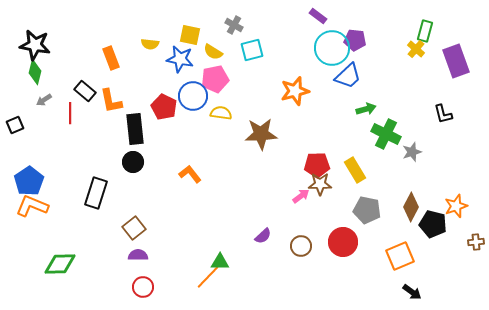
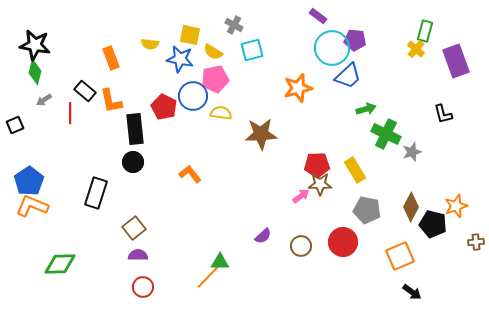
orange star at (295, 91): moved 3 px right, 3 px up
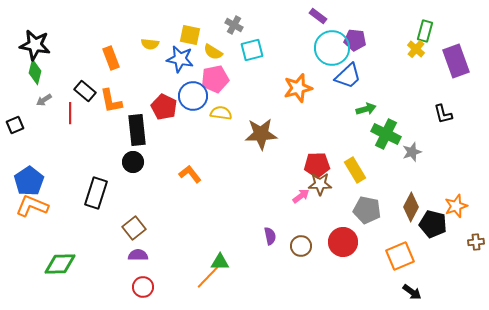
black rectangle at (135, 129): moved 2 px right, 1 px down
purple semicircle at (263, 236): moved 7 px right; rotated 60 degrees counterclockwise
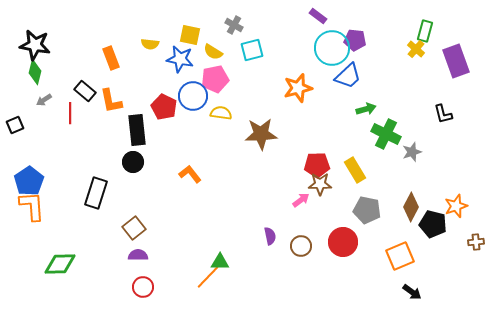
pink arrow at (301, 196): moved 4 px down
orange L-shape at (32, 206): rotated 64 degrees clockwise
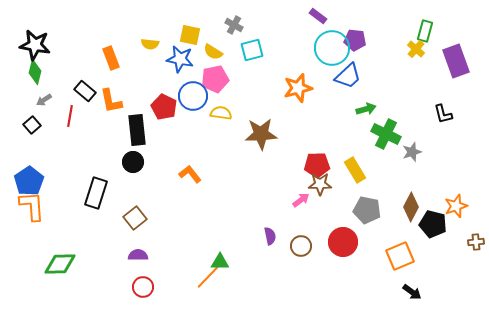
red line at (70, 113): moved 3 px down; rotated 10 degrees clockwise
black square at (15, 125): moved 17 px right; rotated 18 degrees counterclockwise
brown square at (134, 228): moved 1 px right, 10 px up
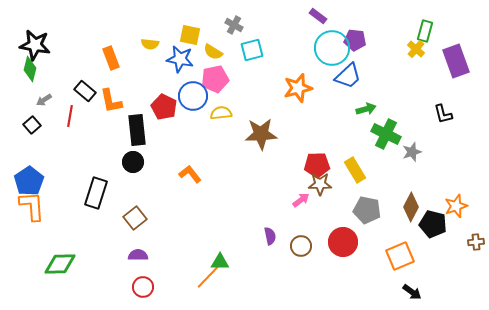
green diamond at (35, 72): moved 5 px left, 3 px up
yellow semicircle at (221, 113): rotated 15 degrees counterclockwise
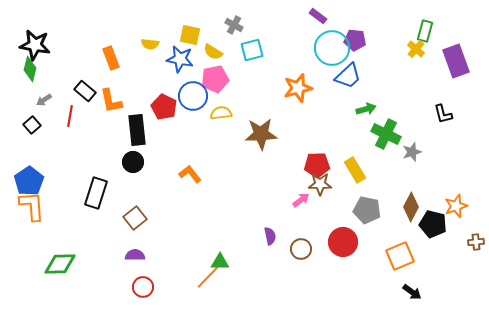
brown circle at (301, 246): moved 3 px down
purple semicircle at (138, 255): moved 3 px left
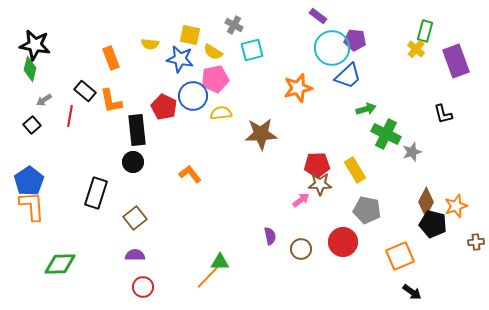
brown diamond at (411, 207): moved 15 px right, 5 px up
